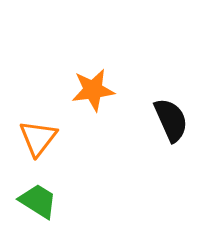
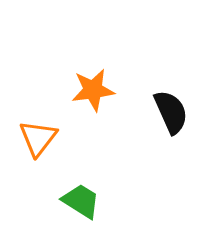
black semicircle: moved 8 px up
green trapezoid: moved 43 px right
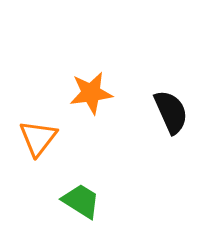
orange star: moved 2 px left, 3 px down
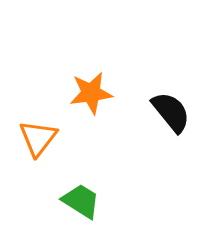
black semicircle: rotated 15 degrees counterclockwise
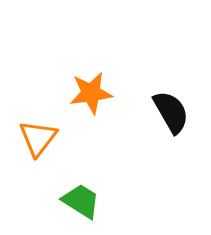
black semicircle: rotated 9 degrees clockwise
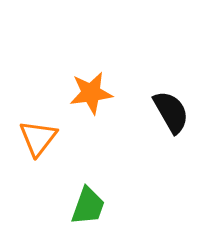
green trapezoid: moved 7 px right, 5 px down; rotated 78 degrees clockwise
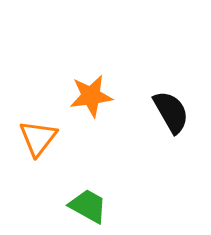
orange star: moved 3 px down
green trapezoid: rotated 81 degrees counterclockwise
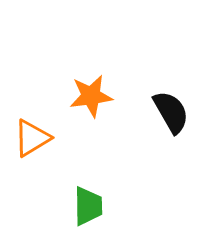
orange triangle: moved 6 px left; rotated 21 degrees clockwise
green trapezoid: rotated 60 degrees clockwise
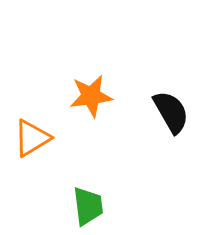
green trapezoid: rotated 6 degrees counterclockwise
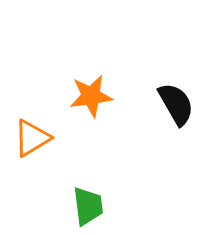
black semicircle: moved 5 px right, 8 px up
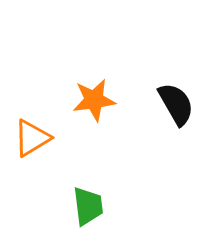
orange star: moved 3 px right, 4 px down
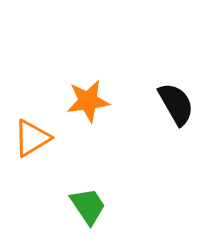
orange star: moved 6 px left, 1 px down
green trapezoid: rotated 27 degrees counterclockwise
